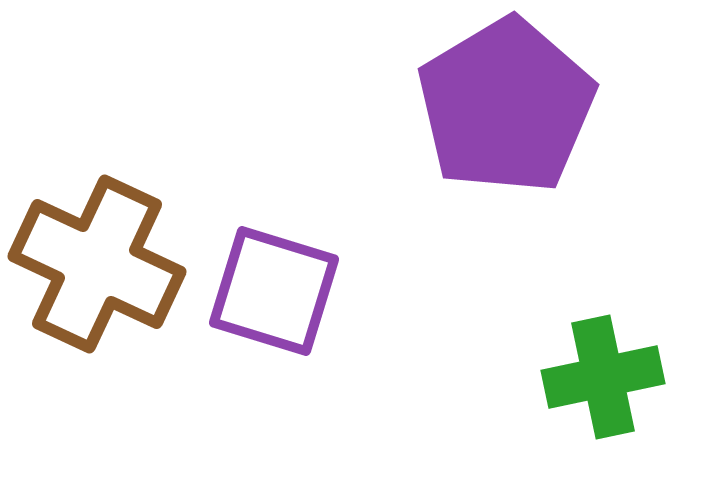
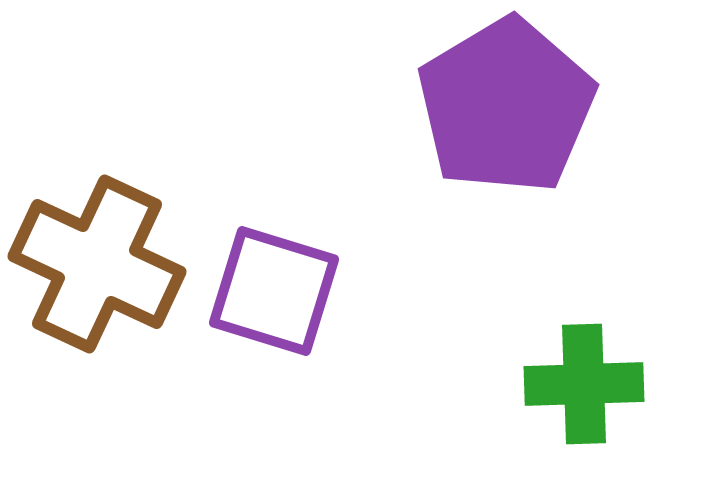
green cross: moved 19 px left, 7 px down; rotated 10 degrees clockwise
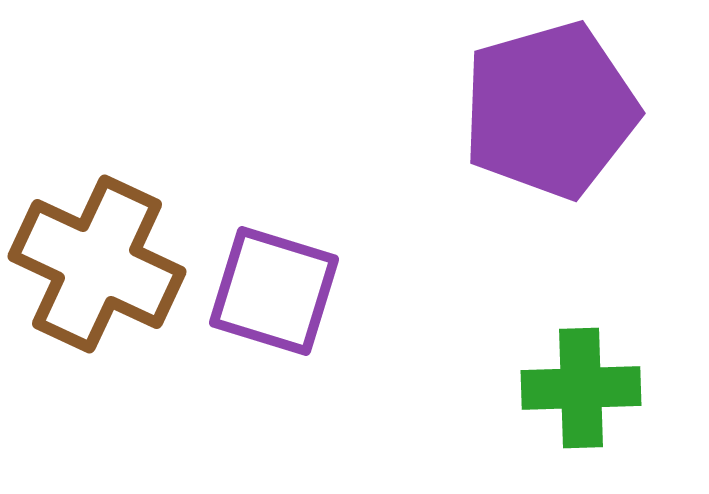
purple pentagon: moved 44 px right, 4 px down; rotated 15 degrees clockwise
green cross: moved 3 px left, 4 px down
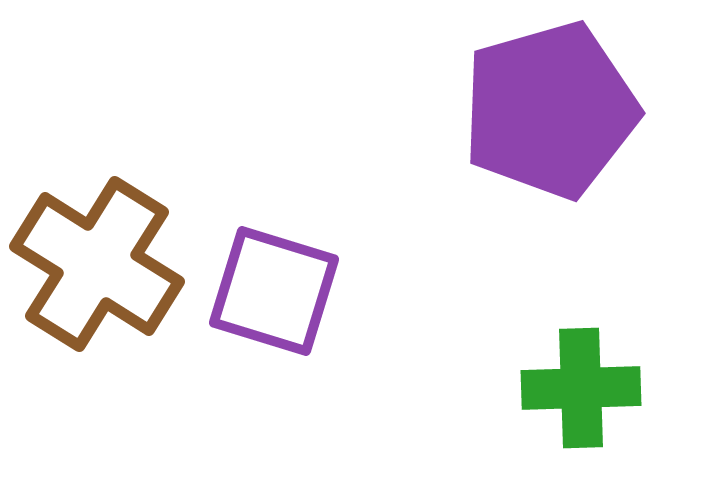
brown cross: rotated 7 degrees clockwise
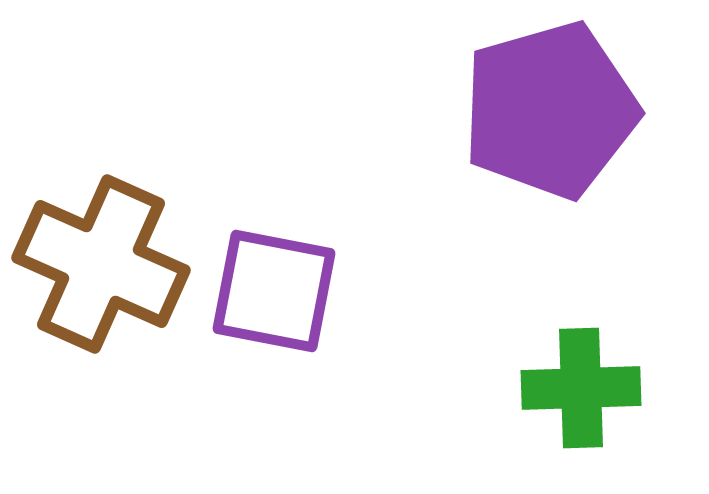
brown cross: moved 4 px right; rotated 8 degrees counterclockwise
purple square: rotated 6 degrees counterclockwise
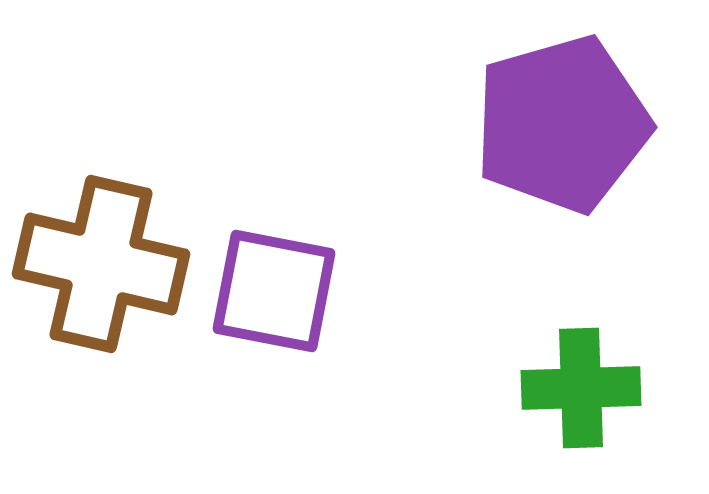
purple pentagon: moved 12 px right, 14 px down
brown cross: rotated 11 degrees counterclockwise
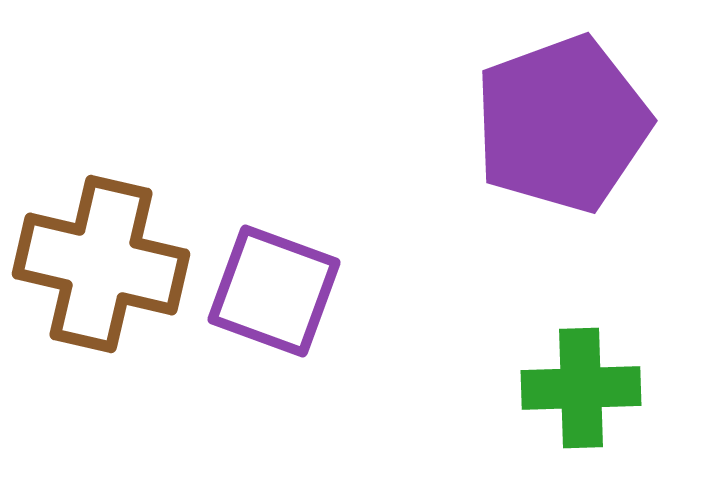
purple pentagon: rotated 4 degrees counterclockwise
purple square: rotated 9 degrees clockwise
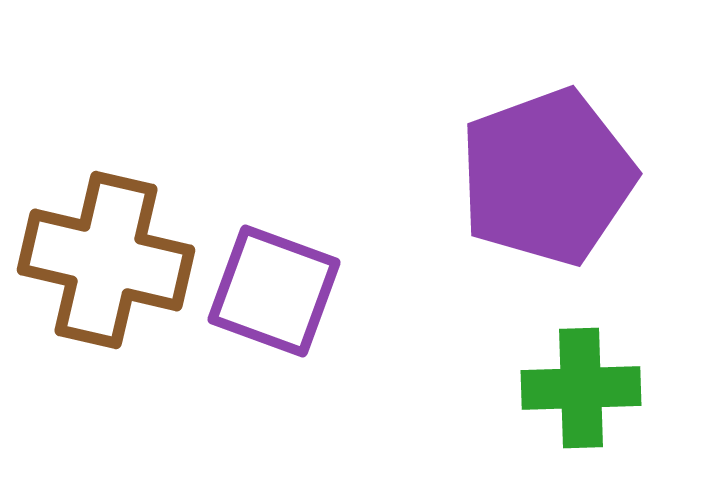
purple pentagon: moved 15 px left, 53 px down
brown cross: moved 5 px right, 4 px up
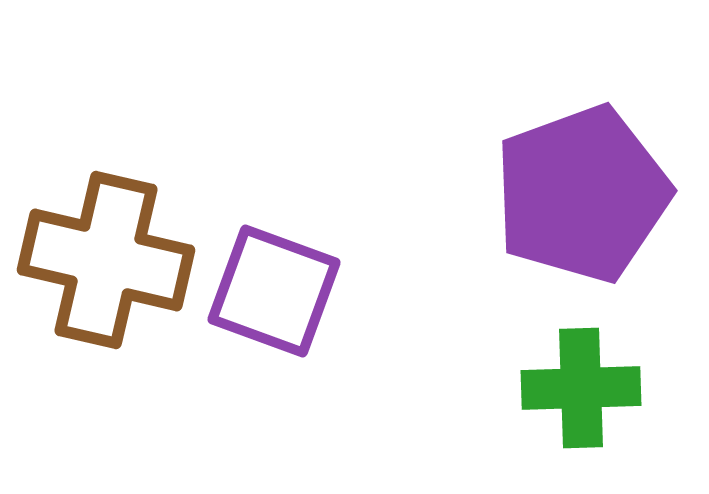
purple pentagon: moved 35 px right, 17 px down
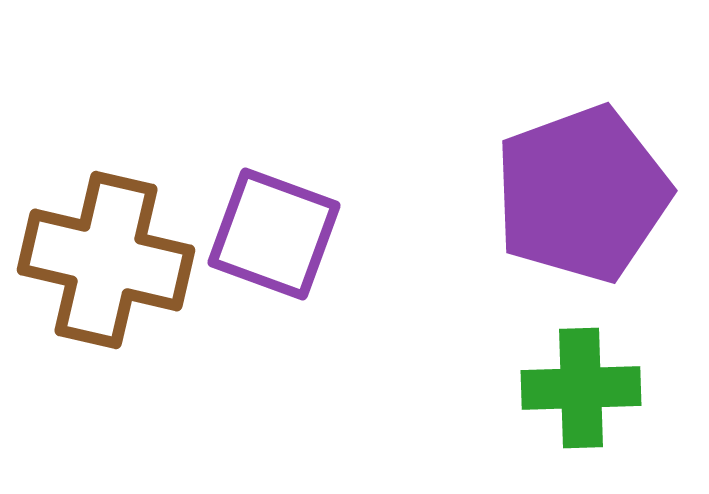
purple square: moved 57 px up
